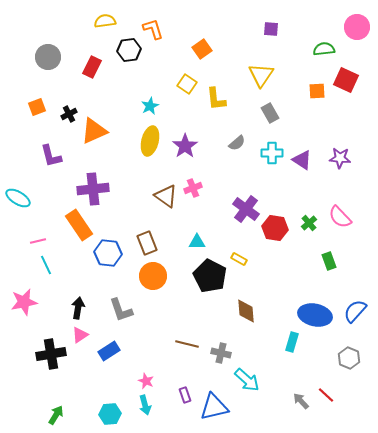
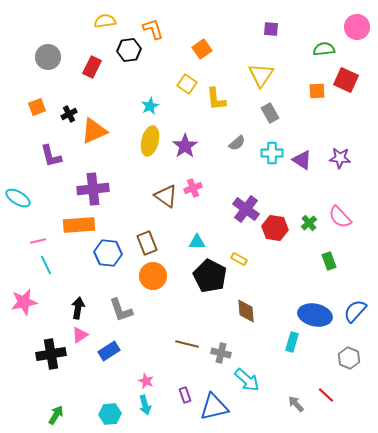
orange rectangle at (79, 225): rotated 60 degrees counterclockwise
gray arrow at (301, 401): moved 5 px left, 3 px down
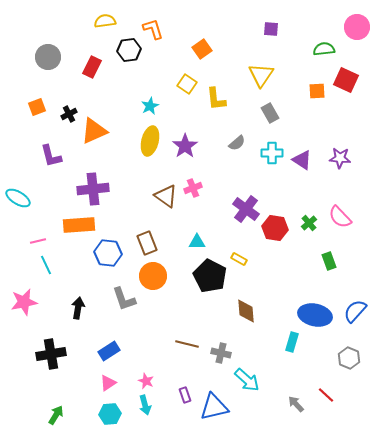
gray L-shape at (121, 310): moved 3 px right, 11 px up
pink triangle at (80, 335): moved 28 px right, 48 px down
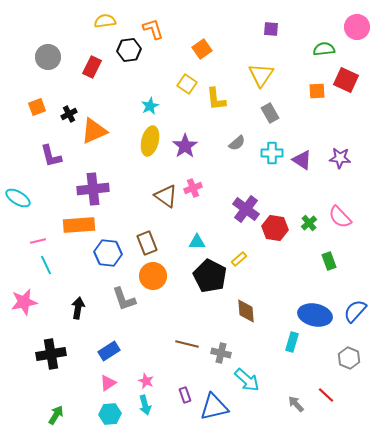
yellow rectangle at (239, 259): rotated 70 degrees counterclockwise
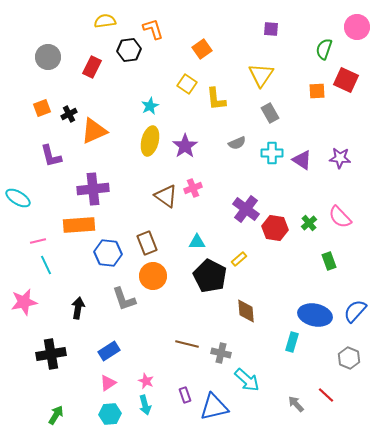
green semicircle at (324, 49): rotated 65 degrees counterclockwise
orange square at (37, 107): moved 5 px right, 1 px down
gray semicircle at (237, 143): rotated 18 degrees clockwise
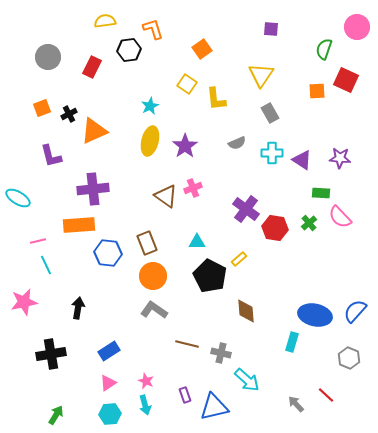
green rectangle at (329, 261): moved 8 px left, 68 px up; rotated 66 degrees counterclockwise
gray L-shape at (124, 299): moved 30 px right, 11 px down; rotated 144 degrees clockwise
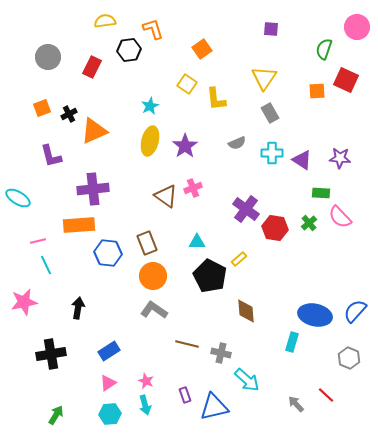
yellow triangle at (261, 75): moved 3 px right, 3 px down
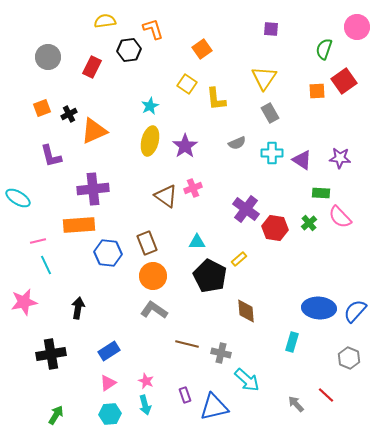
red square at (346, 80): moved 2 px left, 1 px down; rotated 30 degrees clockwise
blue ellipse at (315, 315): moved 4 px right, 7 px up; rotated 8 degrees counterclockwise
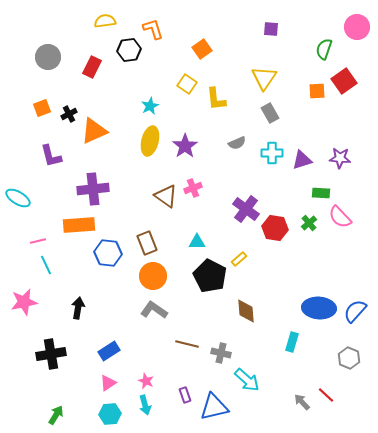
purple triangle at (302, 160): rotated 50 degrees counterclockwise
gray arrow at (296, 404): moved 6 px right, 2 px up
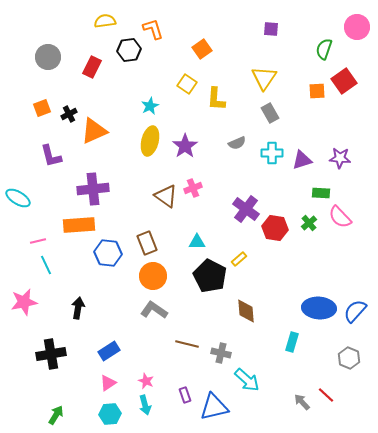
yellow L-shape at (216, 99): rotated 10 degrees clockwise
